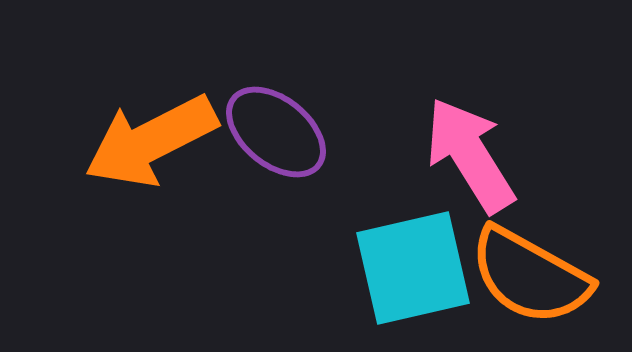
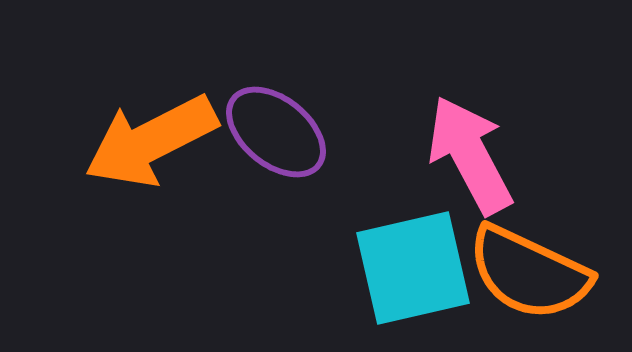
pink arrow: rotated 4 degrees clockwise
orange semicircle: moved 1 px left, 3 px up; rotated 4 degrees counterclockwise
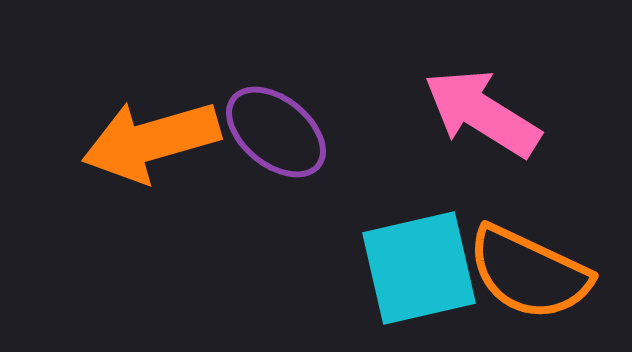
orange arrow: rotated 11 degrees clockwise
pink arrow: moved 12 px right, 42 px up; rotated 30 degrees counterclockwise
cyan square: moved 6 px right
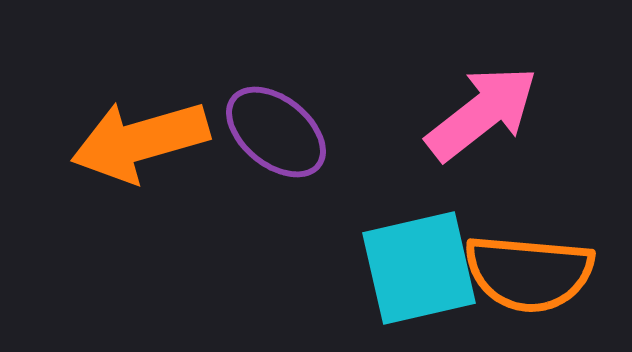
pink arrow: rotated 110 degrees clockwise
orange arrow: moved 11 px left
orange semicircle: rotated 20 degrees counterclockwise
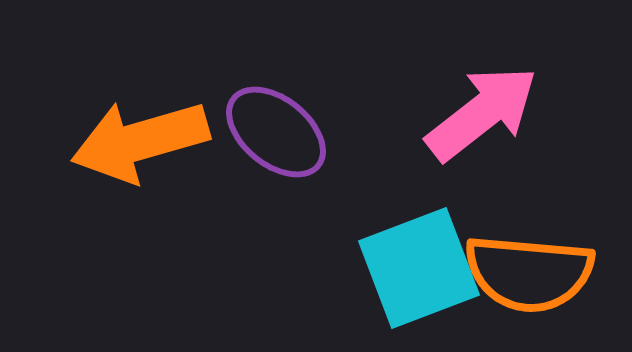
cyan square: rotated 8 degrees counterclockwise
